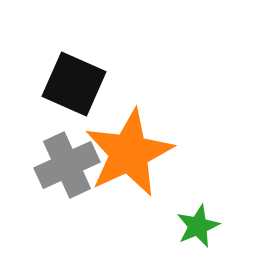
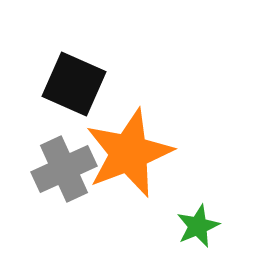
orange star: rotated 4 degrees clockwise
gray cross: moved 3 px left, 4 px down
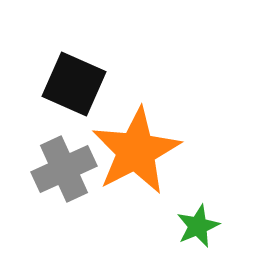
orange star: moved 7 px right, 2 px up; rotated 6 degrees counterclockwise
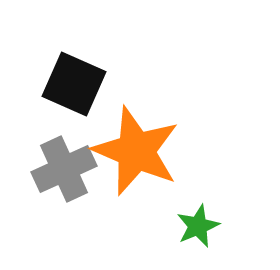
orange star: rotated 22 degrees counterclockwise
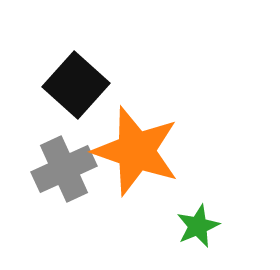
black square: moved 2 px right, 1 px down; rotated 18 degrees clockwise
orange star: rotated 4 degrees counterclockwise
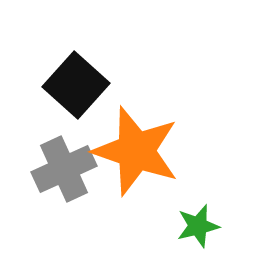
green star: rotated 9 degrees clockwise
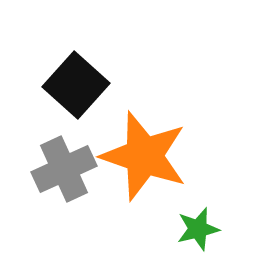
orange star: moved 8 px right, 5 px down
green star: moved 3 px down
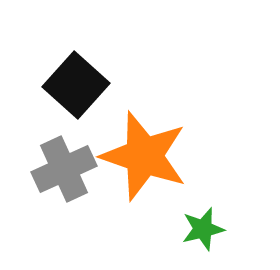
green star: moved 5 px right
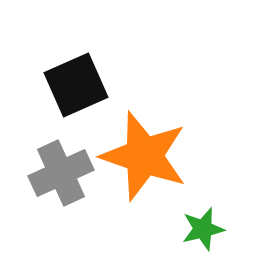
black square: rotated 24 degrees clockwise
gray cross: moved 3 px left, 4 px down
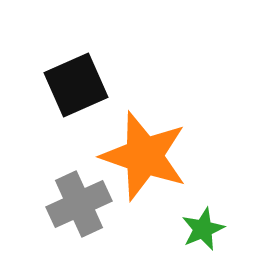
gray cross: moved 18 px right, 31 px down
green star: rotated 9 degrees counterclockwise
